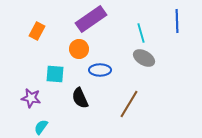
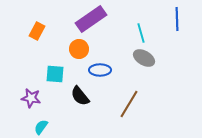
blue line: moved 2 px up
black semicircle: moved 2 px up; rotated 15 degrees counterclockwise
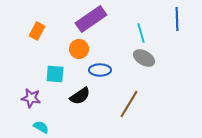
black semicircle: rotated 85 degrees counterclockwise
cyan semicircle: rotated 84 degrees clockwise
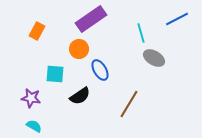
blue line: rotated 65 degrees clockwise
gray ellipse: moved 10 px right
blue ellipse: rotated 60 degrees clockwise
cyan semicircle: moved 7 px left, 1 px up
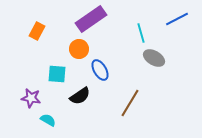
cyan square: moved 2 px right
brown line: moved 1 px right, 1 px up
cyan semicircle: moved 14 px right, 6 px up
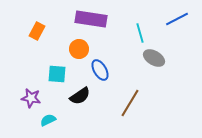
purple rectangle: rotated 44 degrees clockwise
cyan line: moved 1 px left
cyan semicircle: rotated 56 degrees counterclockwise
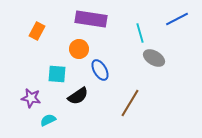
black semicircle: moved 2 px left
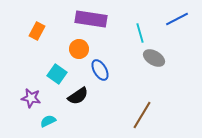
cyan square: rotated 30 degrees clockwise
brown line: moved 12 px right, 12 px down
cyan semicircle: moved 1 px down
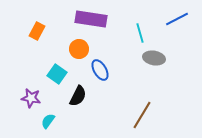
gray ellipse: rotated 20 degrees counterclockwise
black semicircle: rotated 30 degrees counterclockwise
cyan semicircle: rotated 28 degrees counterclockwise
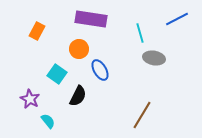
purple star: moved 1 px left, 1 px down; rotated 18 degrees clockwise
cyan semicircle: rotated 105 degrees clockwise
